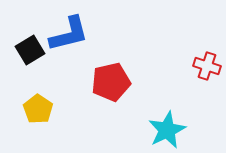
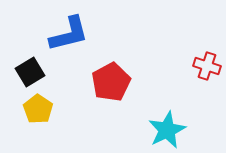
black square: moved 22 px down
red pentagon: rotated 15 degrees counterclockwise
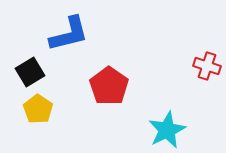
red pentagon: moved 2 px left, 4 px down; rotated 9 degrees counterclockwise
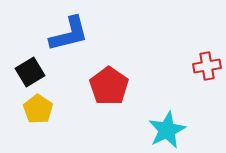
red cross: rotated 28 degrees counterclockwise
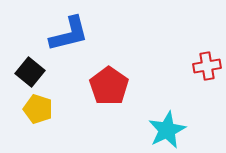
black square: rotated 20 degrees counterclockwise
yellow pentagon: rotated 16 degrees counterclockwise
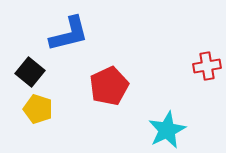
red pentagon: rotated 12 degrees clockwise
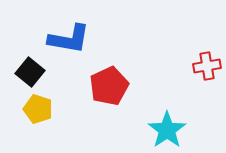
blue L-shape: moved 5 px down; rotated 24 degrees clockwise
cyan star: rotated 9 degrees counterclockwise
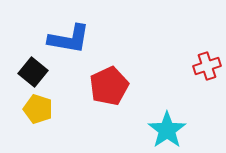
red cross: rotated 8 degrees counterclockwise
black square: moved 3 px right
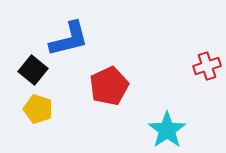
blue L-shape: rotated 24 degrees counterclockwise
black square: moved 2 px up
